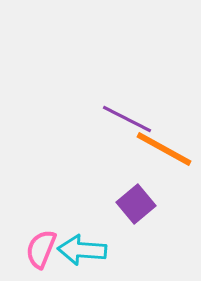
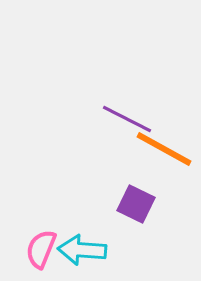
purple square: rotated 24 degrees counterclockwise
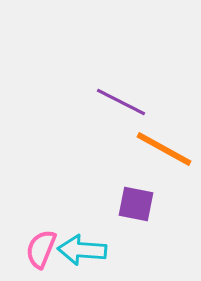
purple line: moved 6 px left, 17 px up
purple square: rotated 15 degrees counterclockwise
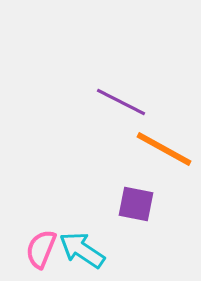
cyan arrow: rotated 30 degrees clockwise
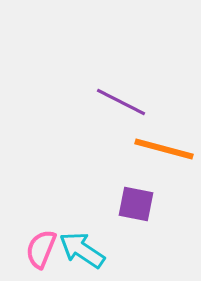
orange line: rotated 14 degrees counterclockwise
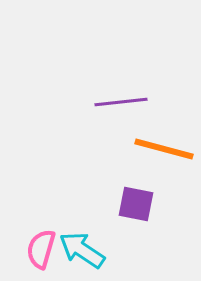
purple line: rotated 33 degrees counterclockwise
pink semicircle: rotated 6 degrees counterclockwise
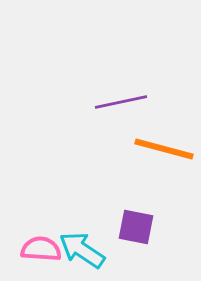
purple line: rotated 6 degrees counterclockwise
purple square: moved 23 px down
pink semicircle: rotated 78 degrees clockwise
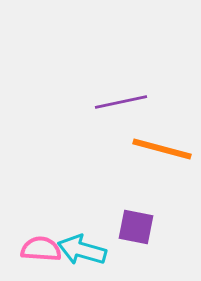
orange line: moved 2 px left
cyan arrow: rotated 18 degrees counterclockwise
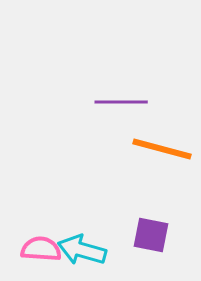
purple line: rotated 12 degrees clockwise
purple square: moved 15 px right, 8 px down
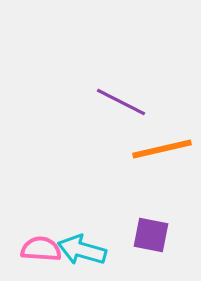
purple line: rotated 27 degrees clockwise
orange line: rotated 28 degrees counterclockwise
